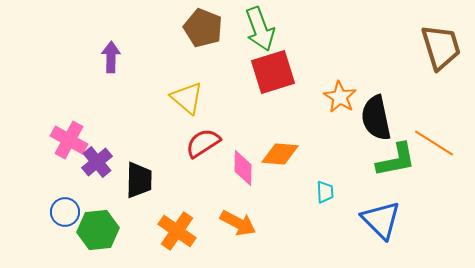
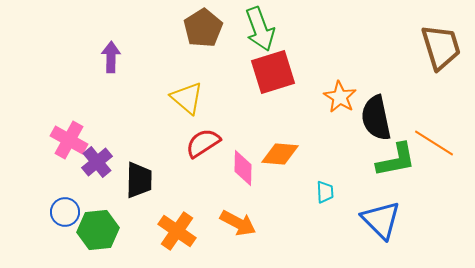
brown pentagon: rotated 18 degrees clockwise
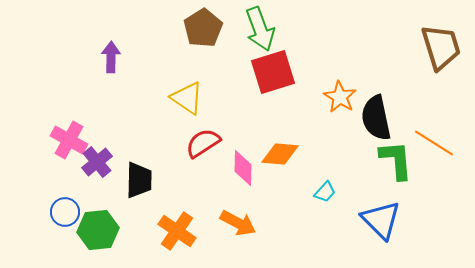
yellow triangle: rotated 6 degrees counterclockwise
green L-shape: rotated 84 degrees counterclockwise
cyan trapezoid: rotated 45 degrees clockwise
